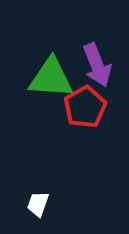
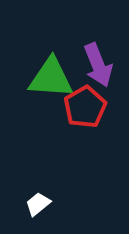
purple arrow: moved 1 px right
white trapezoid: rotated 32 degrees clockwise
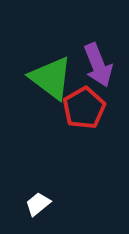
green triangle: rotated 33 degrees clockwise
red pentagon: moved 1 px left, 1 px down
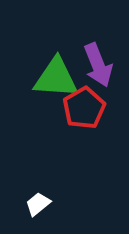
green triangle: moved 5 px right; rotated 33 degrees counterclockwise
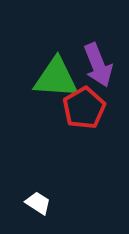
white trapezoid: moved 1 px up; rotated 72 degrees clockwise
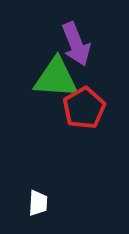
purple arrow: moved 22 px left, 21 px up
white trapezoid: rotated 60 degrees clockwise
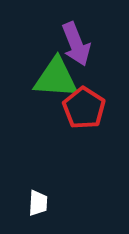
red pentagon: rotated 9 degrees counterclockwise
